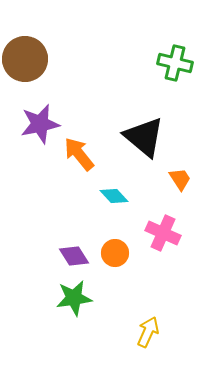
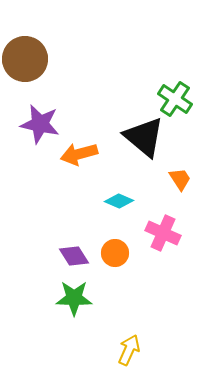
green cross: moved 36 px down; rotated 20 degrees clockwise
purple star: rotated 24 degrees clockwise
orange arrow: rotated 66 degrees counterclockwise
cyan diamond: moved 5 px right, 5 px down; rotated 24 degrees counterclockwise
green star: rotated 9 degrees clockwise
yellow arrow: moved 19 px left, 18 px down
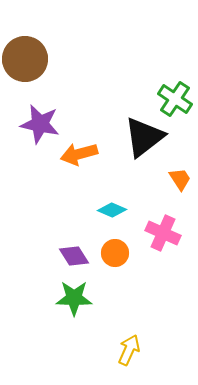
black triangle: rotated 42 degrees clockwise
cyan diamond: moved 7 px left, 9 px down
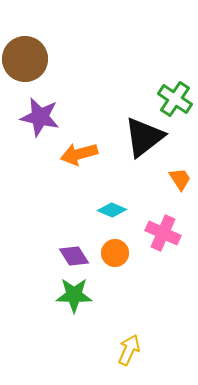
purple star: moved 7 px up
green star: moved 3 px up
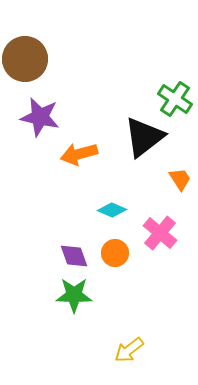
pink cross: moved 3 px left; rotated 16 degrees clockwise
purple diamond: rotated 12 degrees clockwise
yellow arrow: rotated 152 degrees counterclockwise
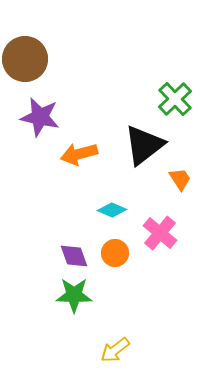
green cross: rotated 12 degrees clockwise
black triangle: moved 8 px down
yellow arrow: moved 14 px left
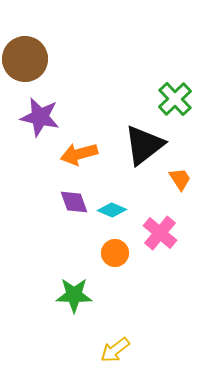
purple diamond: moved 54 px up
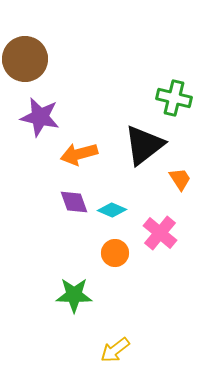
green cross: moved 1 px left, 1 px up; rotated 32 degrees counterclockwise
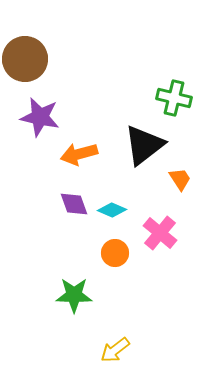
purple diamond: moved 2 px down
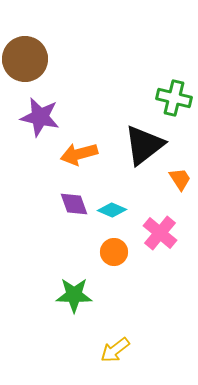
orange circle: moved 1 px left, 1 px up
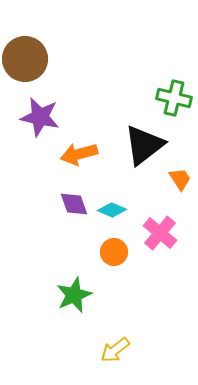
green star: rotated 24 degrees counterclockwise
